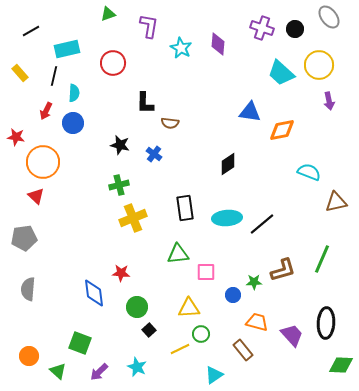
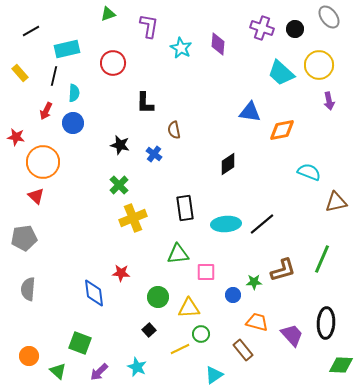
brown semicircle at (170, 123): moved 4 px right, 7 px down; rotated 72 degrees clockwise
green cross at (119, 185): rotated 30 degrees counterclockwise
cyan ellipse at (227, 218): moved 1 px left, 6 px down
green circle at (137, 307): moved 21 px right, 10 px up
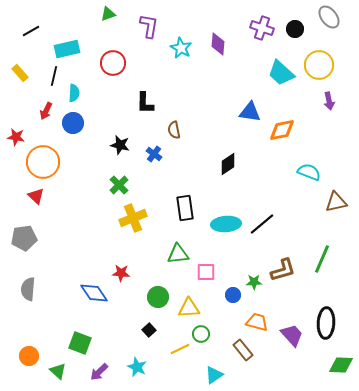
blue diamond at (94, 293): rotated 28 degrees counterclockwise
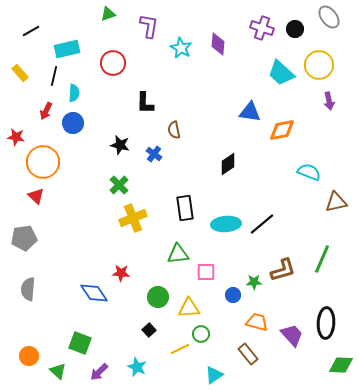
brown rectangle at (243, 350): moved 5 px right, 4 px down
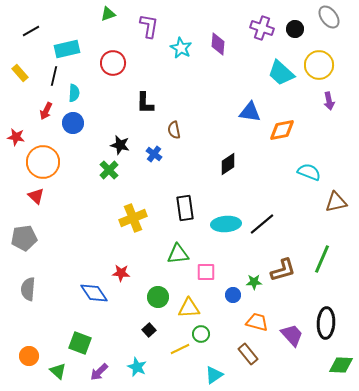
green cross at (119, 185): moved 10 px left, 15 px up
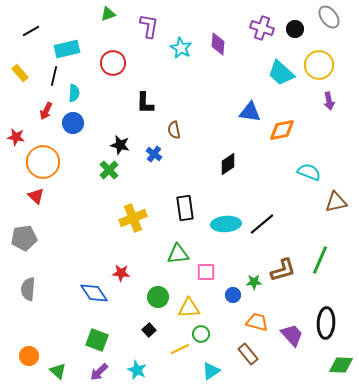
green line at (322, 259): moved 2 px left, 1 px down
green square at (80, 343): moved 17 px right, 3 px up
cyan star at (137, 367): moved 3 px down
cyan triangle at (214, 375): moved 3 px left, 4 px up
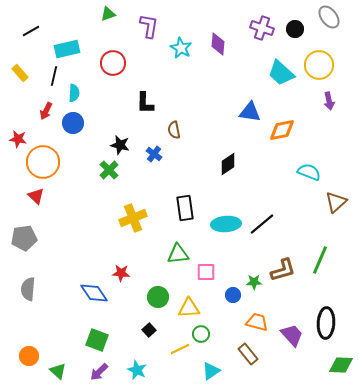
red star at (16, 137): moved 2 px right, 2 px down
brown triangle at (336, 202): rotated 30 degrees counterclockwise
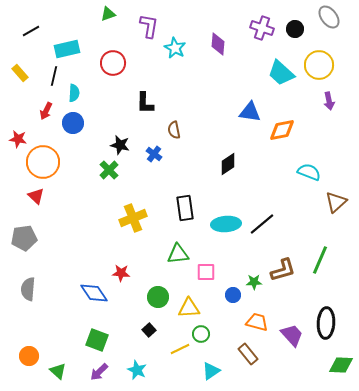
cyan star at (181, 48): moved 6 px left
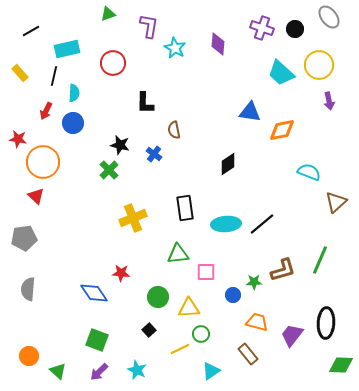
purple trapezoid at (292, 335): rotated 100 degrees counterclockwise
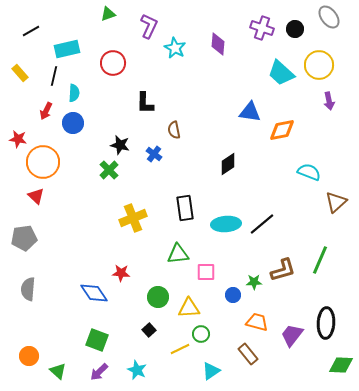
purple L-shape at (149, 26): rotated 15 degrees clockwise
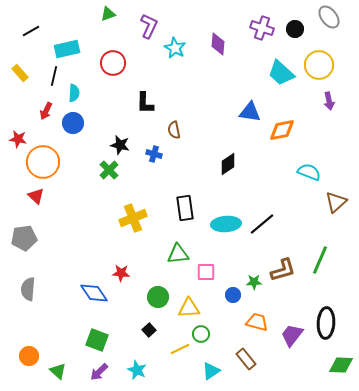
blue cross at (154, 154): rotated 21 degrees counterclockwise
brown rectangle at (248, 354): moved 2 px left, 5 px down
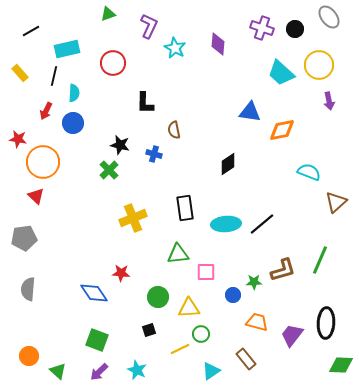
black square at (149, 330): rotated 24 degrees clockwise
